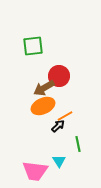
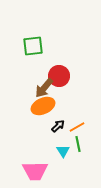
brown arrow: rotated 20 degrees counterclockwise
orange line: moved 12 px right, 11 px down
cyan triangle: moved 4 px right, 10 px up
pink trapezoid: rotated 8 degrees counterclockwise
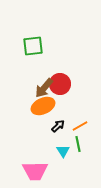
red circle: moved 1 px right, 8 px down
orange line: moved 3 px right, 1 px up
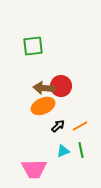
red circle: moved 1 px right, 2 px down
brown arrow: rotated 55 degrees clockwise
green line: moved 3 px right, 6 px down
cyan triangle: rotated 40 degrees clockwise
pink trapezoid: moved 1 px left, 2 px up
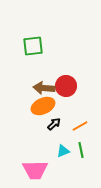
red circle: moved 5 px right
black arrow: moved 4 px left, 2 px up
pink trapezoid: moved 1 px right, 1 px down
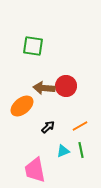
green square: rotated 15 degrees clockwise
orange ellipse: moved 21 px left; rotated 15 degrees counterclockwise
black arrow: moved 6 px left, 3 px down
pink trapezoid: rotated 80 degrees clockwise
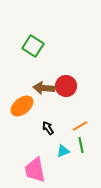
green square: rotated 25 degrees clockwise
black arrow: moved 1 px down; rotated 80 degrees counterclockwise
green line: moved 5 px up
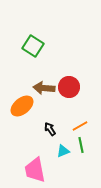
red circle: moved 3 px right, 1 px down
black arrow: moved 2 px right, 1 px down
